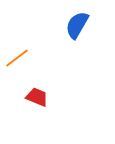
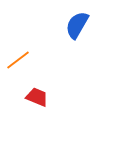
orange line: moved 1 px right, 2 px down
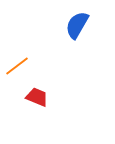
orange line: moved 1 px left, 6 px down
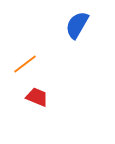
orange line: moved 8 px right, 2 px up
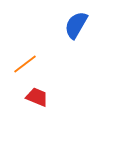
blue semicircle: moved 1 px left
